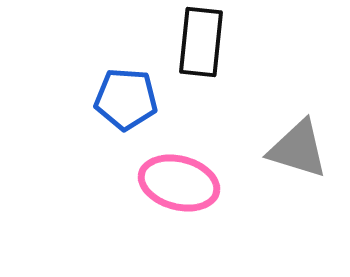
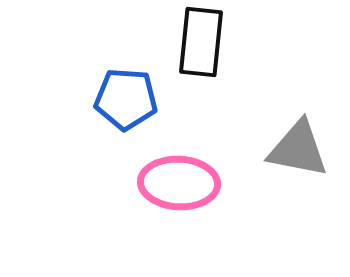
gray triangle: rotated 6 degrees counterclockwise
pink ellipse: rotated 12 degrees counterclockwise
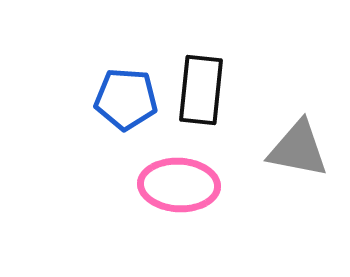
black rectangle: moved 48 px down
pink ellipse: moved 2 px down
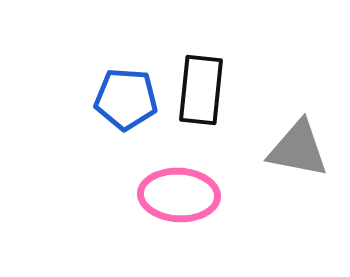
pink ellipse: moved 10 px down
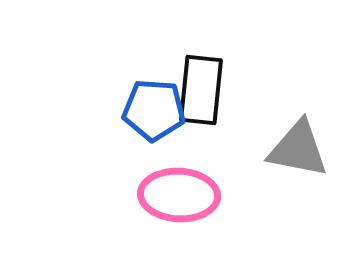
blue pentagon: moved 28 px right, 11 px down
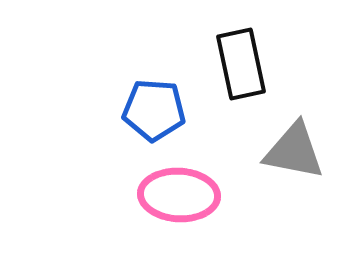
black rectangle: moved 40 px right, 26 px up; rotated 18 degrees counterclockwise
gray triangle: moved 4 px left, 2 px down
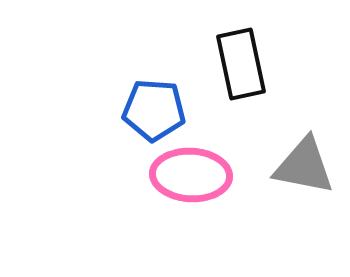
gray triangle: moved 10 px right, 15 px down
pink ellipse: moved 12 px right, 20 px up
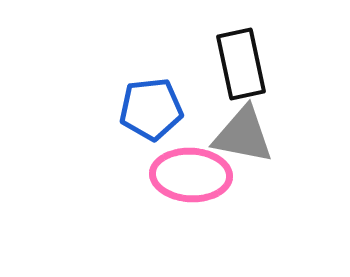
blue pentagon: moved 3 px left, 1 px up; rotated 10 degrees counterclockwise
gray triangle: moved 61 px left, 31 px up
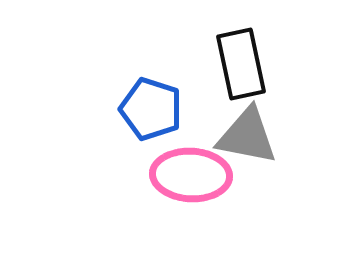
blue pentagon: rotated 24 degrees clockwise
gray triangle: moved 4 px right, 1 px down
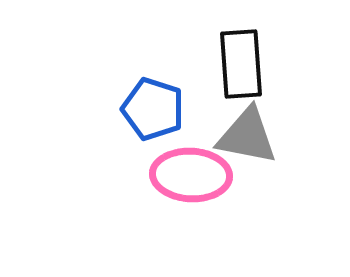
black rectangle: rotated 8 degrees clockwise
blue pentagon: moved 2 px right
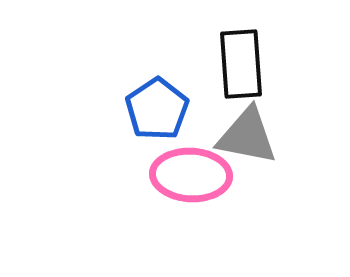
blue pentagon: moved 4 px right; rotated 20 degrees clockwise
